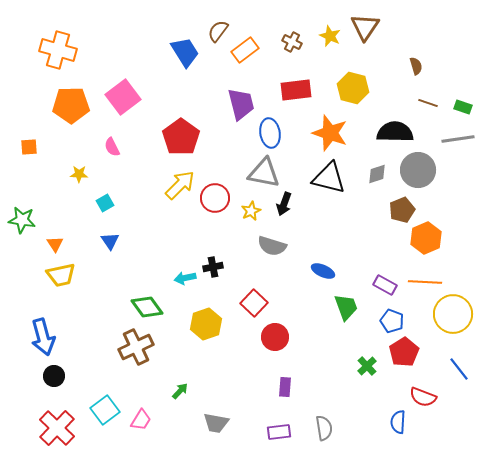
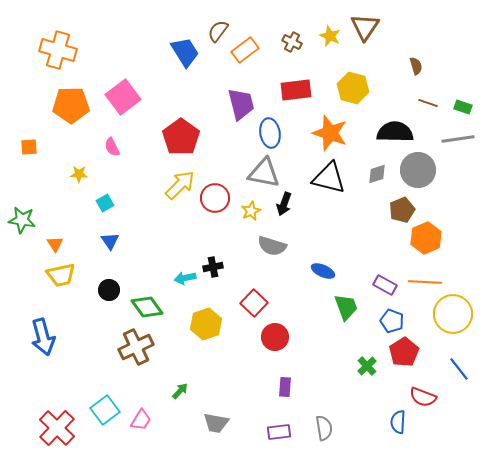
black circle at (54, 376): moved 55 px right, 86 px up
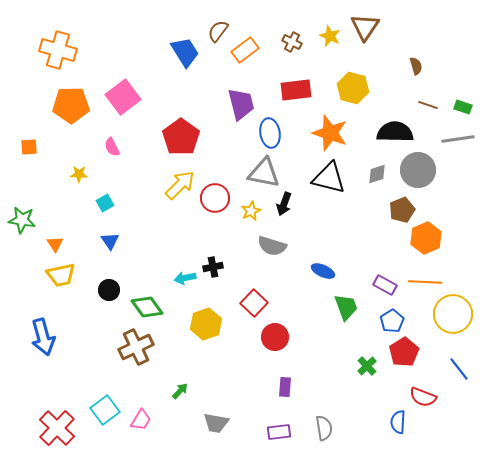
brown line at (428, 103): moved 2 px down
blue pentagon at (392, 321): rotated 20 degrees clockwise
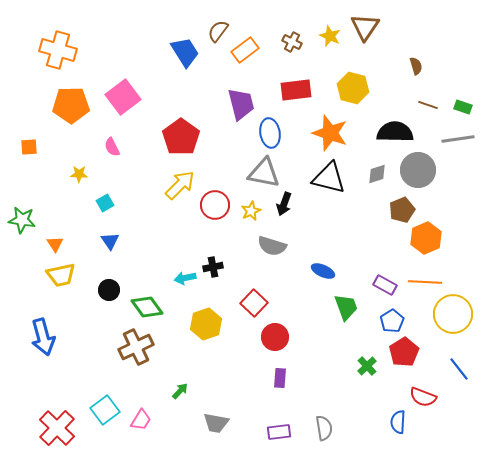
red circle at (215, 198): moved 7 px down
purple rectangle at (285, 387): moved 5 px left, 9 px up
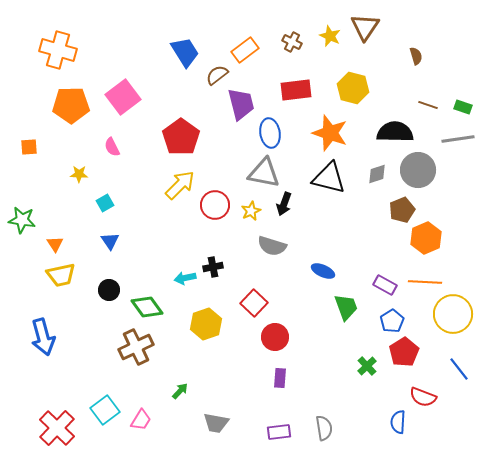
brown semicircle at (218, 31): moved 1 px left, 44 px down; rotated 15 degrees clockwise
brown semicircle at (416, 66): moved 10 px up
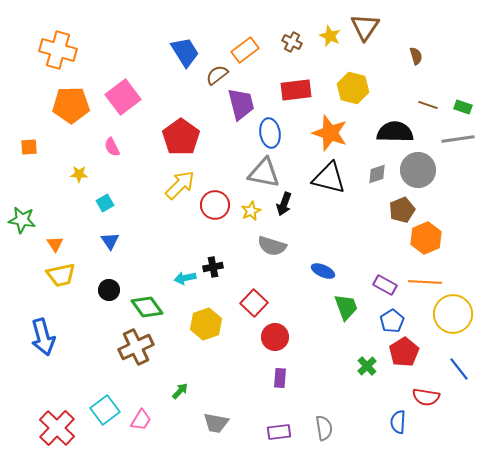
red semicircle at (423, 397): moved 3 px right; rotated 12 degrees counterclockwise
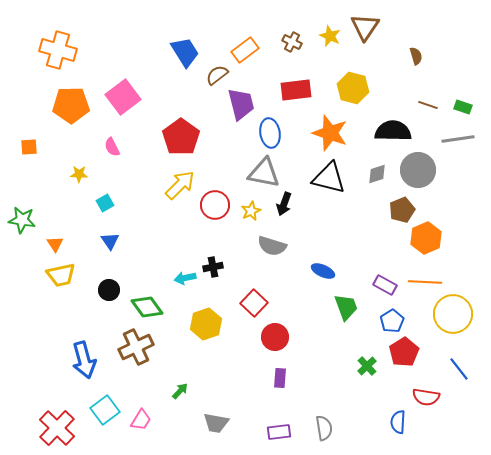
black semicircle at (395, 132): moved 2 px left, 1 px up
blue arrow at (43, 337): moved 41 px right, 23 px down
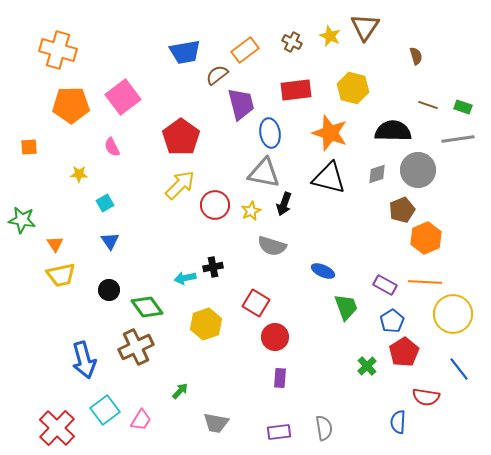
blue trapezoid at (185, 52): rotated 112 degrees clockwise
red square at (254, 303): moved 2 px right; rotated 12 degrees counterclockwise
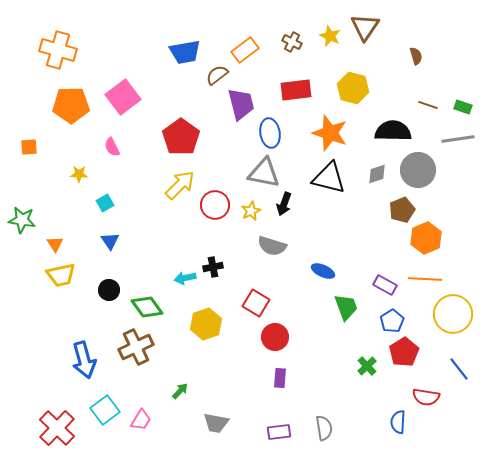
orange line at (425, 282): moved 3 px up
